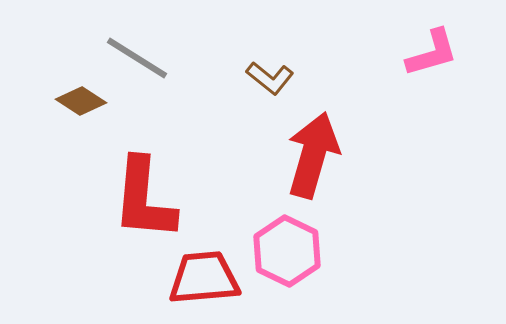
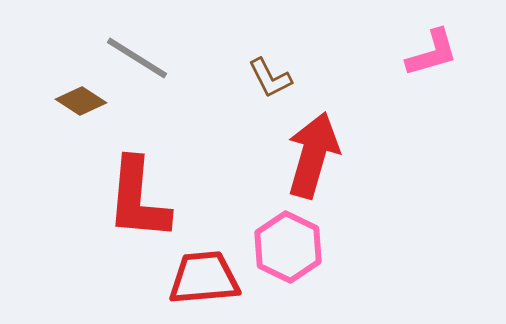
brown L-shape: rotated 24 degrees clockwise
red L-shape: moved 6 px left
pink hexagon: moved 1 px right, 4 px up
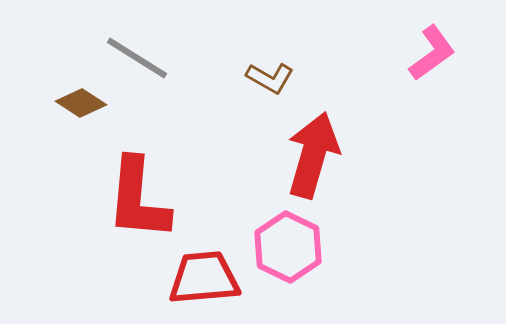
pink L-shape: rotated 20 degrees counterclockwise
brown L-shape: rotated 33 degrees counterclockwise
brown diamond: moved 2 px down
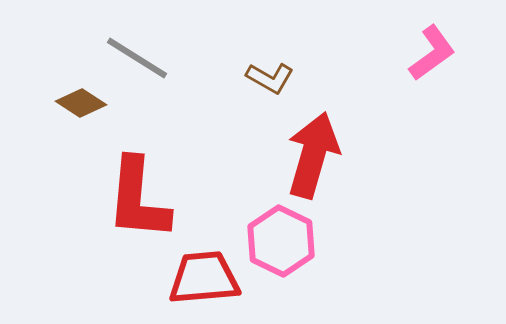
pink hexagon: moved 7 px left, 6 px up
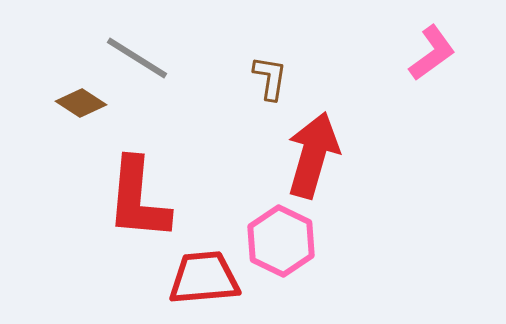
brown L-shape: rotated 111 degrees counterclockwise
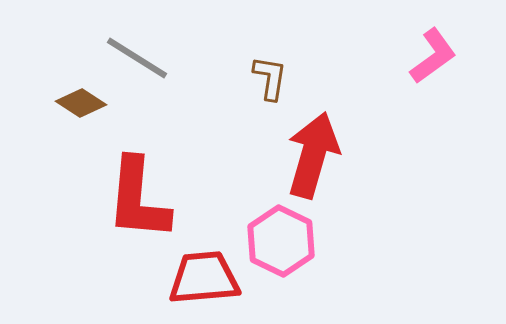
pink L-shape: moved 1 px right, 3 px down
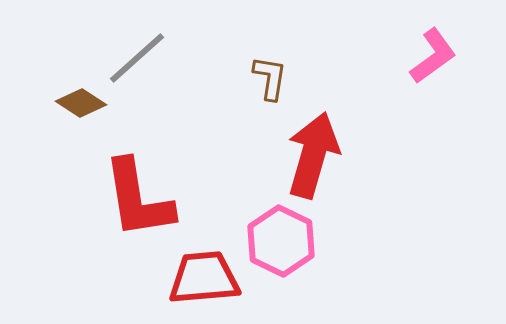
gray line: rotated 74 degrees counterclockwise
red L-shape: rotated 14 degrees counterclockwise
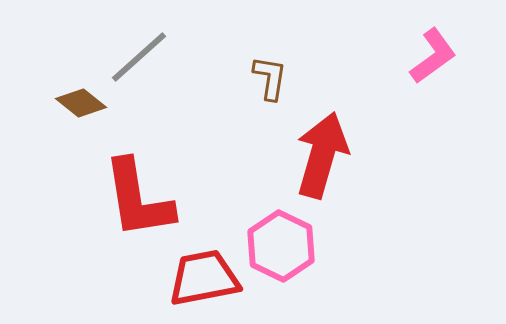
gray line: moved 2 px right, 1 px up
brown diamond: rotated 6 degrees clockwise
red arrow: moved 9 px right
pink hexagon: moved 5 px down
red trapezoid: rotated 6 degrees counterclockwise
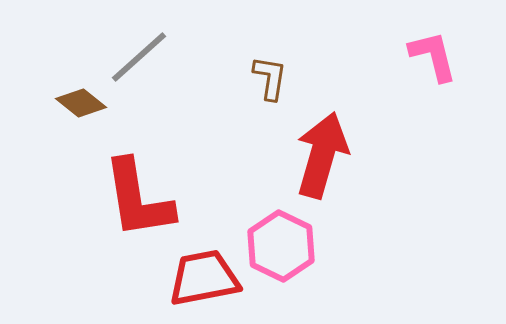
pink L-shape: rotated 68 degrees counterclockwise
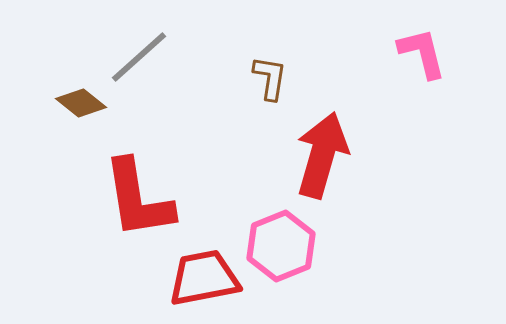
pink L-shape: moved 11 px left, 3 px up
pink hexagon: rotated 12 degrees clockwise
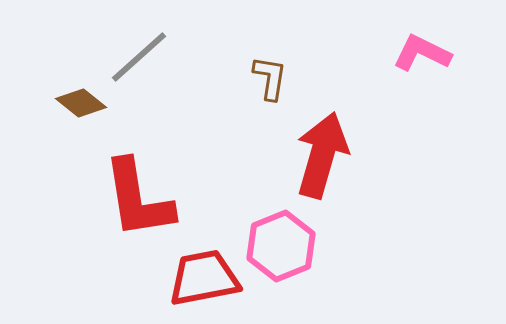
pink L-shape: rotated 50 degrees counterclockwise
